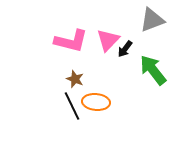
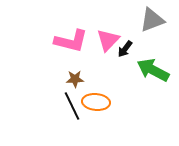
green arrow: rotated 24 degrees counterclockwise
brown star: rotated 24 degrees counterclockwise
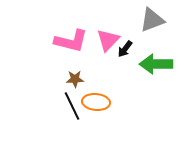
green arrow: moved 3 px right, 6 px up; rotated 28 degrees counterclockwise
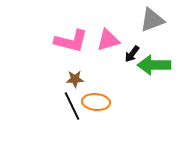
pink triangle: rotated 30 degrees clockwise
black arrow: moved 7 px right, 5 px down
green arrow: moved 2 px left, 1 px down
